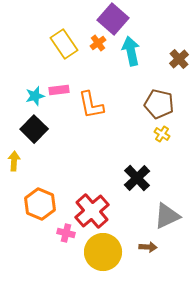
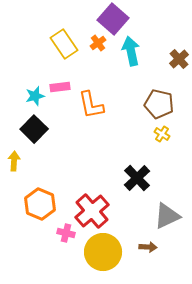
pink rectangle: moved 1 px right, 3 px up
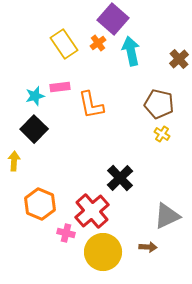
black cross: moved 17 px left
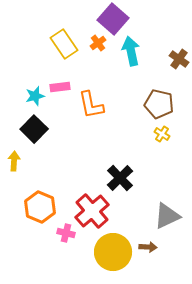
brown cross: rotated 12 degrees counterclockwise
orange hexagon: moved 3 px down
yellow circle: moved 10 px right
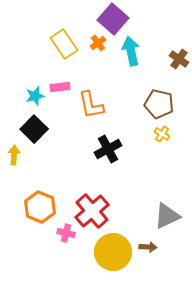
yellow arrow: moved 6 px up
black cross: moved 12 px left, 29 px up; rotated 16 degrees clockwise
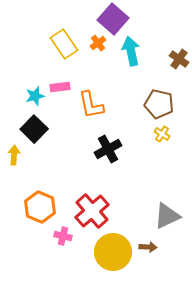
pink cross: moved 3 px left, 3 px down
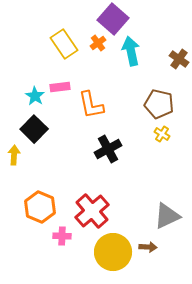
cyan star: rotated 24 degrees counterclockwise
pink cross: moved 1 px left; rotated 12 degrees counterclockwise
